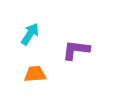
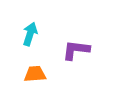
cyan arrow: rotated 15 degrees counterclockwise
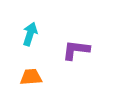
orange trapezoid: moved 4 px left, 3 px down
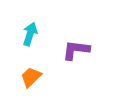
orange trapezoid: rotated 40 degrees counterclockwise
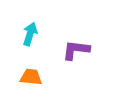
orange trapezoid: rotated 50 degrees clockwise
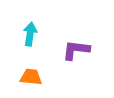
cyan arrow: rotated 10 degrees counterclockwise
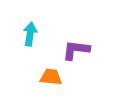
orange trapezoid: moved 20 px right
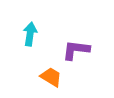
orange trapezoid: rotated 25 degrees clockwise
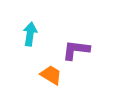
orange trapezoid: moved 2 px up
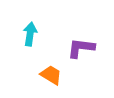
purple L-shape: moved 5 px right, 2 px up
